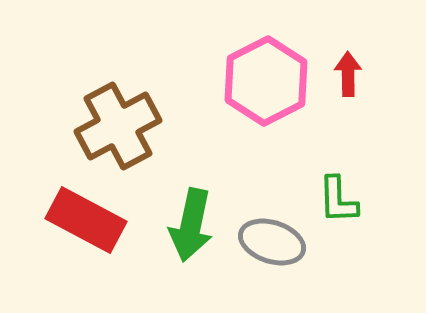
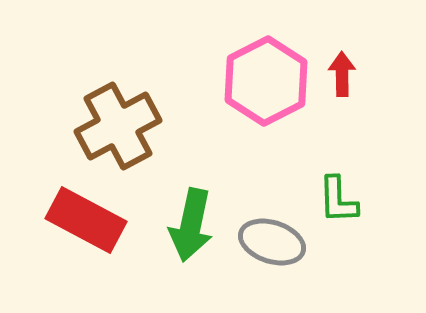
red arrow: moved 6 px left
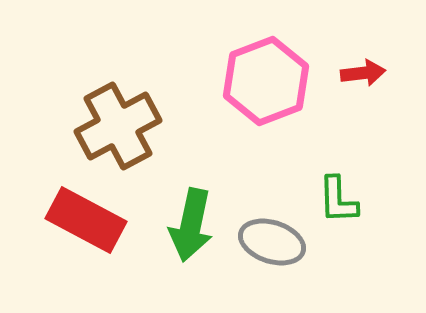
red arrow: moved 21 px right, 1 px up; rotated 84 degrees clockwise
pink hexagon: rotated 6 degrees clockwise
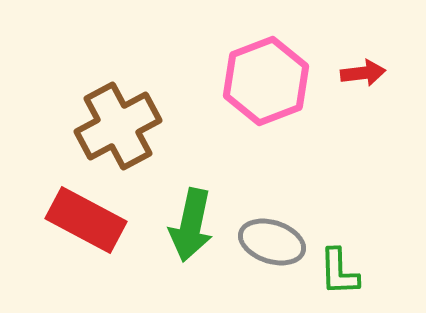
green L-shape: moved 1 px right, 72 px down
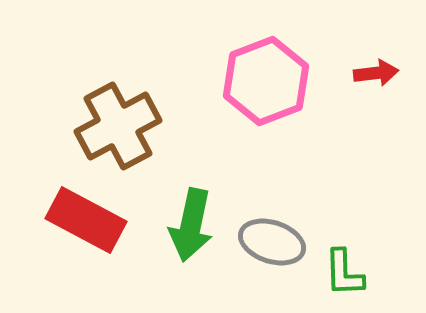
red arrow: moved 13 px right
green L-shape: moved 5 px right, 1 px down
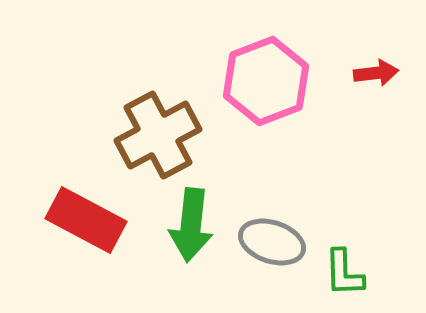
brown cross: moved 40 px right, 9 px down
green arrow: rotated 6 degrees counterclockwise
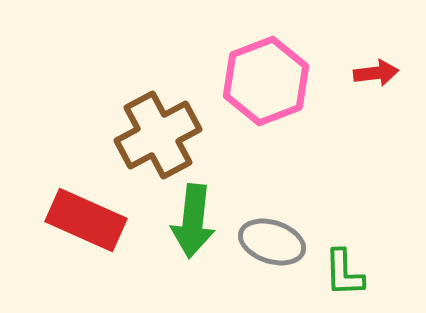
red rectangle: rotated 4 degrees counterclockwise
green arrow: moved 2 px right, 4 px up
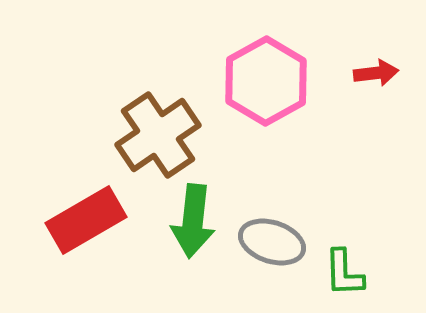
pink hexagon: rotated 8 degrees counterclockwise
brown cross: rotated 6 degrees counterclockwise
red rectangle: rotated 54 degrees counterclockwise
